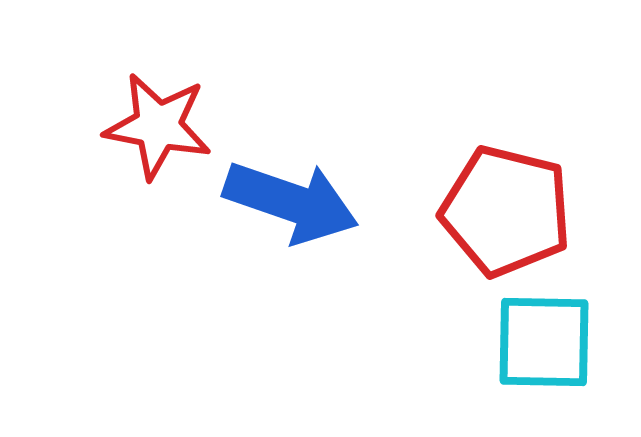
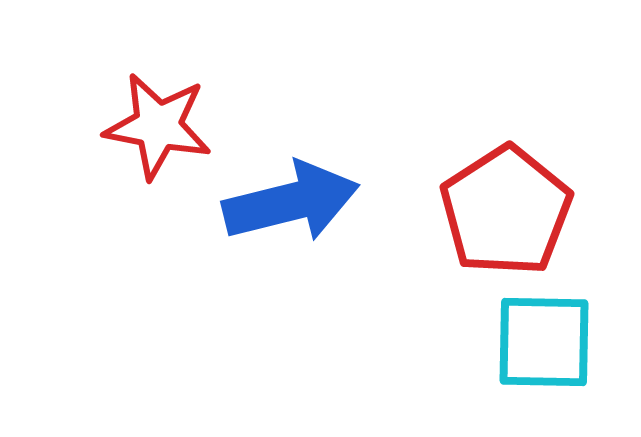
blue arrow: rotated 33 degrees counterclockwise
red pentagon: rotated 25 degrees clockwise
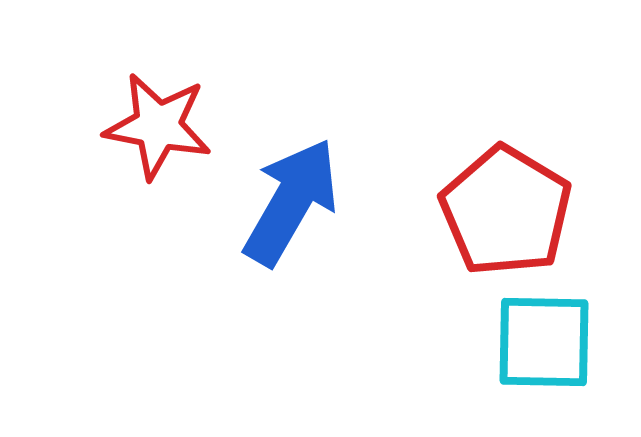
blue arrow: rotated 46 degrees counterclockwise
red pentagon: rotated 8 degrees counterclockwise
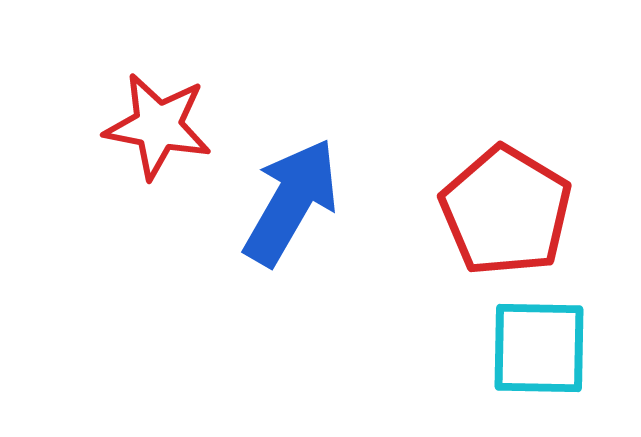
cyan square: moved 5 px left, 6 px down
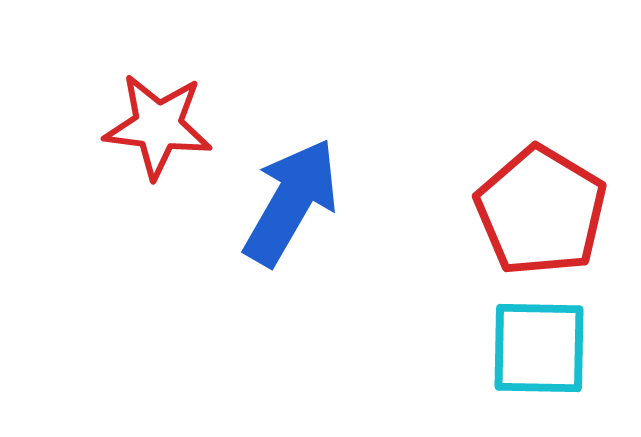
red star: rotated 4 degrees counterclockwise
red pentagon: moved 35 px right
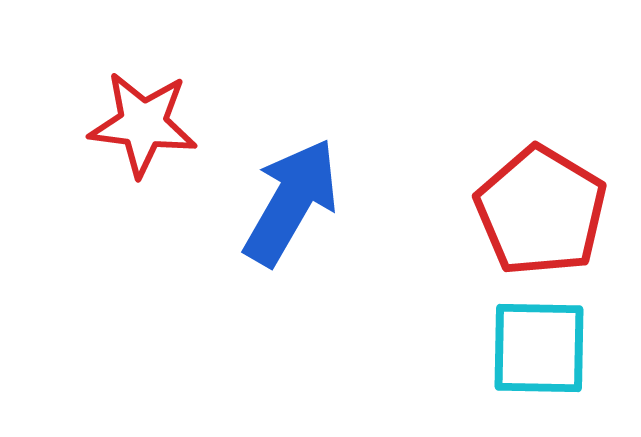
red star: moved 15 px left, 2 px up
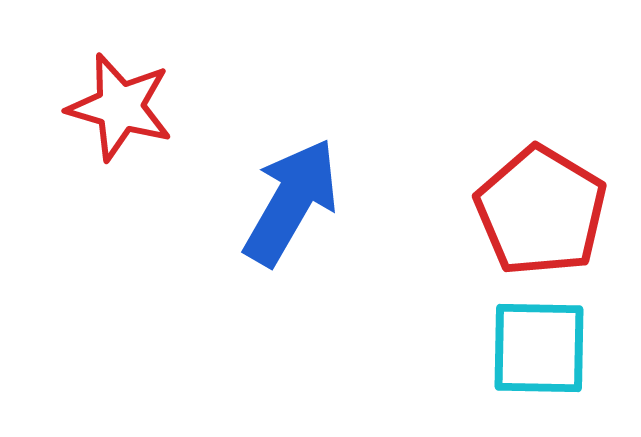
red star: moved 23 px left, 17 px up; rotated 9 degrees clockwise
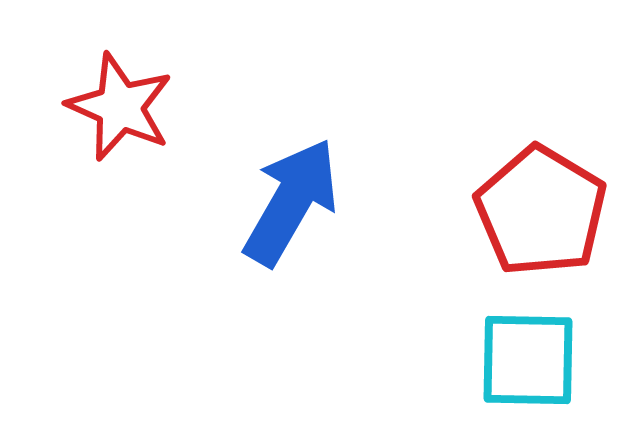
red star: rotated 8 degrees clockwise
cyan square: moved 11 px left, 12 px down
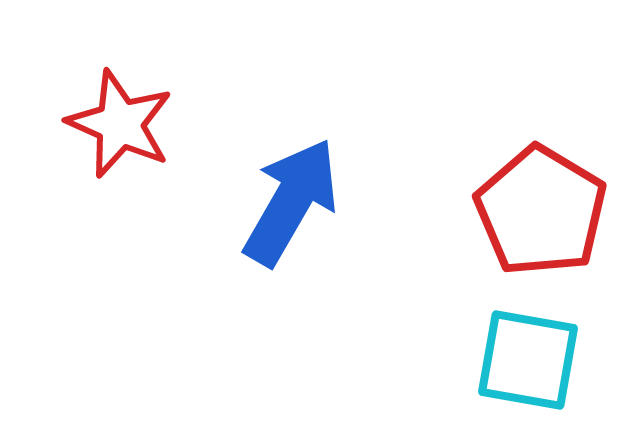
red star: moved 17 px down
cyan square: rotated 9 degrees clockwise
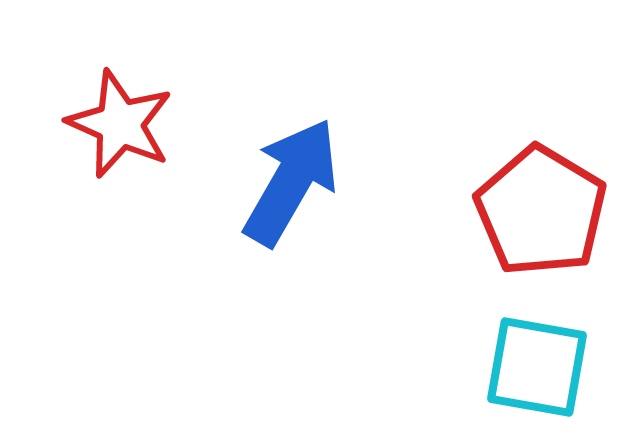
blue arrow: moved 20 px up
cyan square: moved 9 px right, 7 px down
